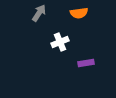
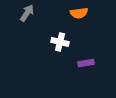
gray arrow: moved 12 px left
white cross: rotated 36 degrees clockwise
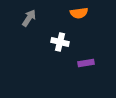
gray arrow: moved 2 px right, 5 px down
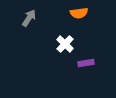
white cross: moved 5 px right, 2 px down; rotated 30 degrees clockwise
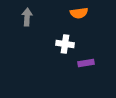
gray arrow: moved 2 px left, 1 px up; rotated 30 degrees counterclockwise
white cross: rotated 36 degrees counterclockwise
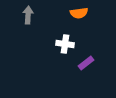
gray arrow: moved 1 px right, 2 px up
purple rectangle: rotated 28 degrees counterclockwise
